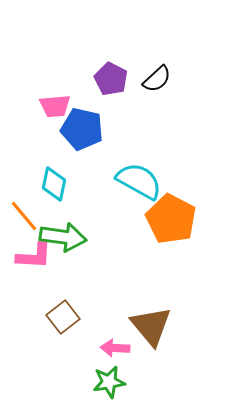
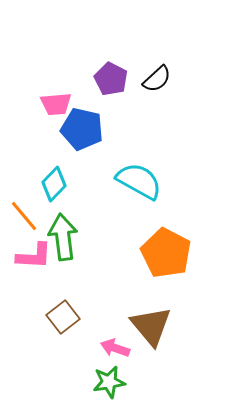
pink trapezoid: moved 1 px right, 2 px up
cyan diamond: rotated 32 degrees clockwise
orange pentagon: moved 5 px left, 34 px down
green arrow: rotated 105 degrees counterclockwise
pink arrow: rotated 16 degrees clockwise
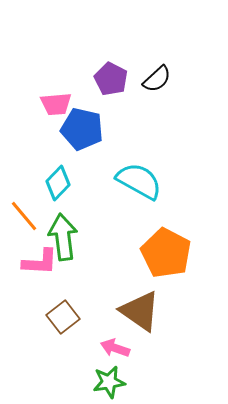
cyan diamond: moved 4 px right, 1 px up
pink L-shape: moved 6 px right, 6 px down
brown triangle: moved 11 px left, 15 px up; rotated 15 degrees counterclockwise
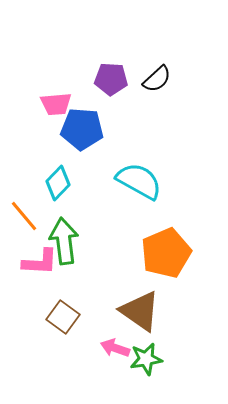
purple pentagon: rotated 24 degrees counterclockwise
blue pentagon: rotated 9 degrees counterclockwise
green arrow: moved 1 px right, 4 px down
orange pentagon: rotated 21 degrees clockwise
brown square: rotated 16 degrees counterclockwise
green star: moved 37 px right, 23 px up
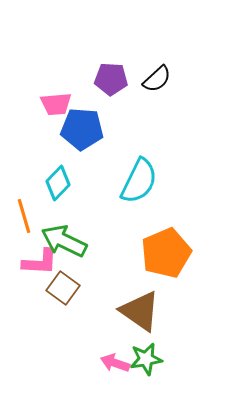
cyan semicircle: rotated 87 degrees clockwise
orange line: rotated 24 degrees clockwise
green arrow: rotated 57 degrees counterclockwise
brown square: moved 29 px up
pink arrow: moved 15 px down
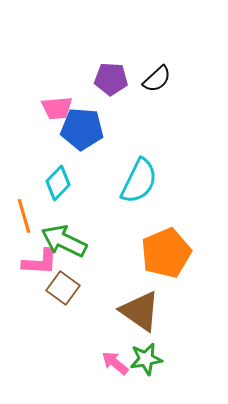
pink trapezoid: moved 1 px right, 4 px down
pink arrow: rotated 20 degrees clockwise
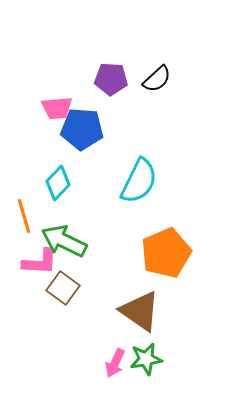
pink arrow: rotated 104 degrees counterclockwise
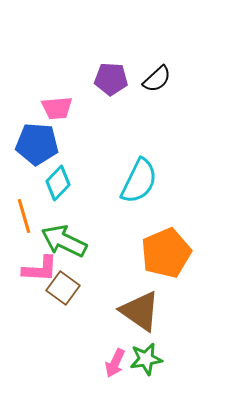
blue pentagon: moved 45 px left, 15 px down
pink L-shape: moved 7 px down
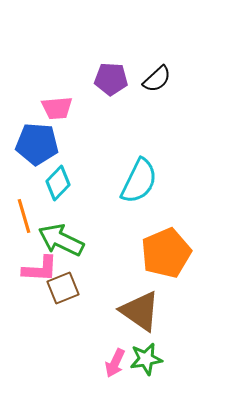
green arrow: moved 3 px left, 1 px up
brown square: rotated 32 degrees clockwise
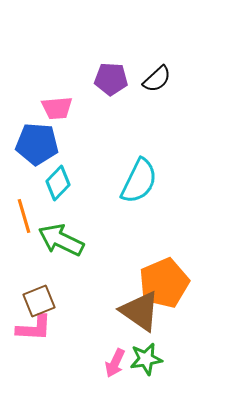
orange pentagon: moved 2 px left, 30 px down
pink L-shape: moved 6 px left, 59 px down
brown square: moved 24 px left, 13 px down
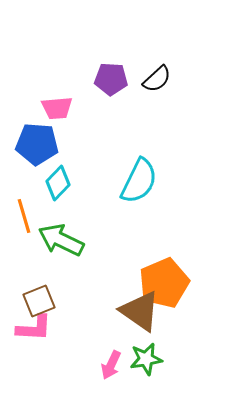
pink arrow: moved 4 px left, 2 px down
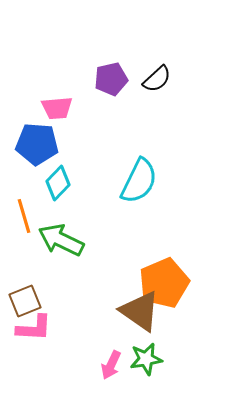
purple pentagon: rotated 16 degrees counterclockwise
brown square: moved 14 px left
